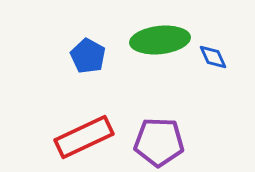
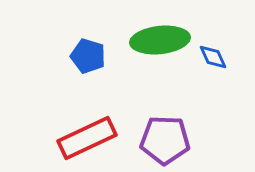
blue pentagon: rotated 12 degrees counterclockwise
red rectangle: moved 3 px right, 1 px down
purple pentagon: moved 6 px right, 2 px up
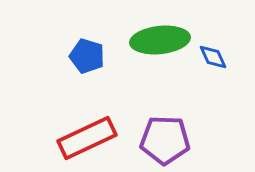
blue pentagon: moved 1 px left
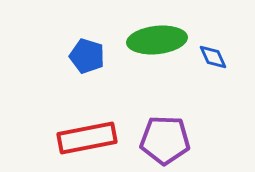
green ellipse: moved 3 px left
red rectangle: rotated 14 degrees clockwise
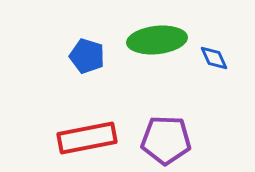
blue diamond: moved 1 px right, 1 px down
purple pentagon: moved 1 px right
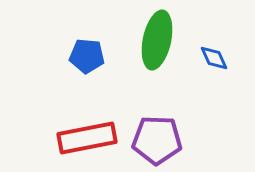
green ellipse: rotated 72 degrees counterclockwise
blue pentagon: rotated 12 degrees counterclockwise
purple pentagon: moved 9 px left
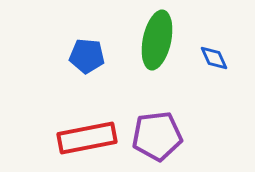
purple pentagon: moved 4 px up; rotated 9 degrees counterclockwise
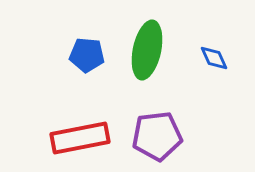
green ellipse: moved 10 px left, 10 px down
blue pentagon: moved 1 px up
red rectangle: moved 7 px left
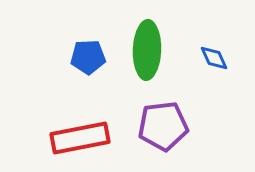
green ellipse: rotated 10 degrees counterclockwise
blue pentagon: moved 1 px right, 2 px down; rotated 8 degrees counterclockwise
purple pentagon: moved 6 px right, 10 px up
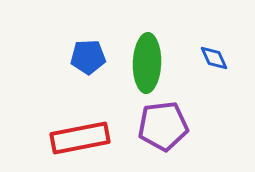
green ellipse: moved 13 px down
